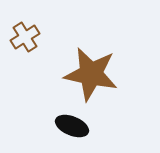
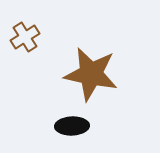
black ellipse: rotated 24 degrees counterclockwise
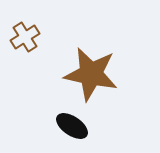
black ellipse: rotated 36 degrees clockwise
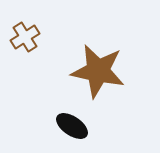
brown star: moved 7 px right, 3 px up
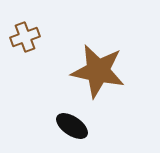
brown cross: rotated 12 degrees clockwise
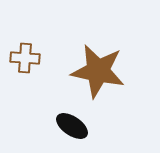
brown cross: moved 21 px down; rotated 24 degrees clockwise
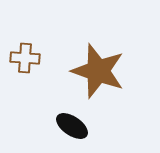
brown star: rotated 8 degrees clockwise
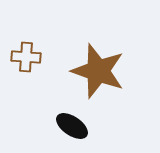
brown cross: moved 1 px right, 1 px up
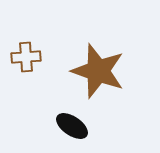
brown cross: rotated 8 degrees counterclockwise
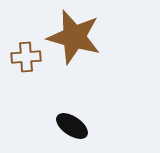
brown star: moved 24 px left, 34 px up; rotated 4 degrees counterclockwise
